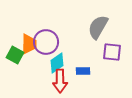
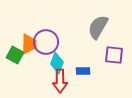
purple square: moved 2 px right, 3 px down
cyan diamond: rotated 35 degrees counterclockwise
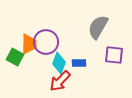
green square: moved 2 px down
cyan diamond: moved 2 px right
blue rectangle: moved 4 px left, 8 px up
red arrow: rotated 45 degrees clockwise
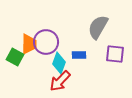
purple square: moved 1 px right, 1 px up
blue rectangle: moved 8 px up
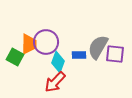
gray semicircle: moved 20 px down
cyan diamond: moved 1 px left, 1 px up
red arrow: moved 5 px left, 1 px down
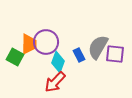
blue rectangle: rotated 64 degrees clockwise
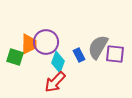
green square: rotated 12 degrees counterclockwise
